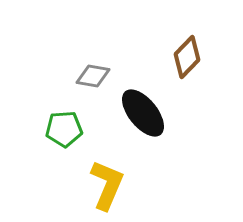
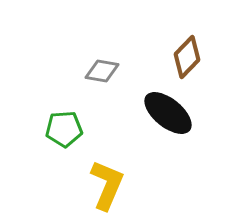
gray diamond: moved 9 px right, 5 px up
black ellipse: moved 25 px right; rotated 12 degrees counterclockwise
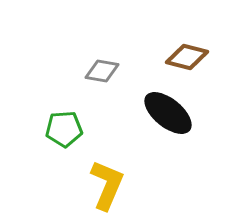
brown diamond: rotated 60 degrees clockwise
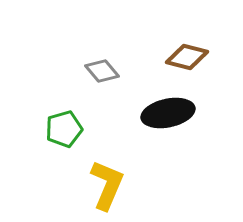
gray diamond: rotated 40 degrees clockwise
black ellipse: rotated 51 degrees counterclockwise
green pentagon: rotated 12 degrees counterclockwise
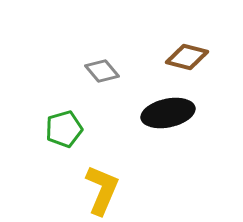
yellow L-shape: moved 5 px left, 5 px down
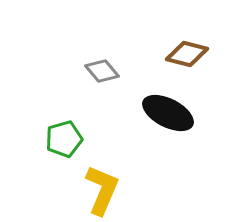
brown diamond: moved 3 px up
black ellipse: rotated 39 degrees clockwise
green pentagon: moved 10 px down
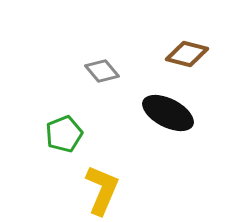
green pentagon: moved 5 px up; rotated 6 degrees counterclockwise
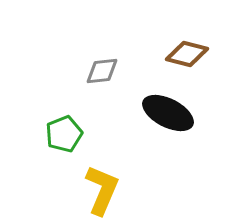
gray diamond: rotated 56 degrees counterclockwise
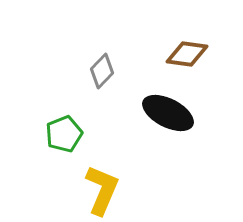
brown diamond: rotated 6 degrees counterclockwise
gray diamond: rotated 40 degrees counterclockwise
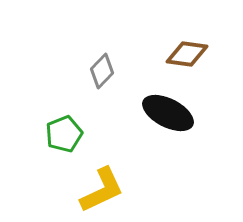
yellow L-shape: rotated 42 degrees clockwise
